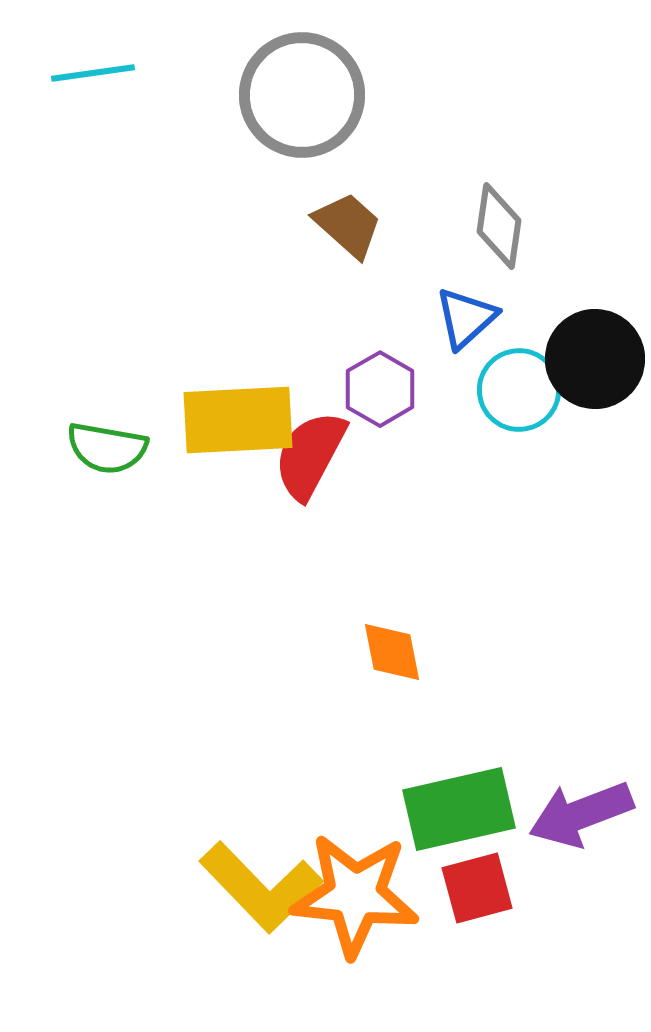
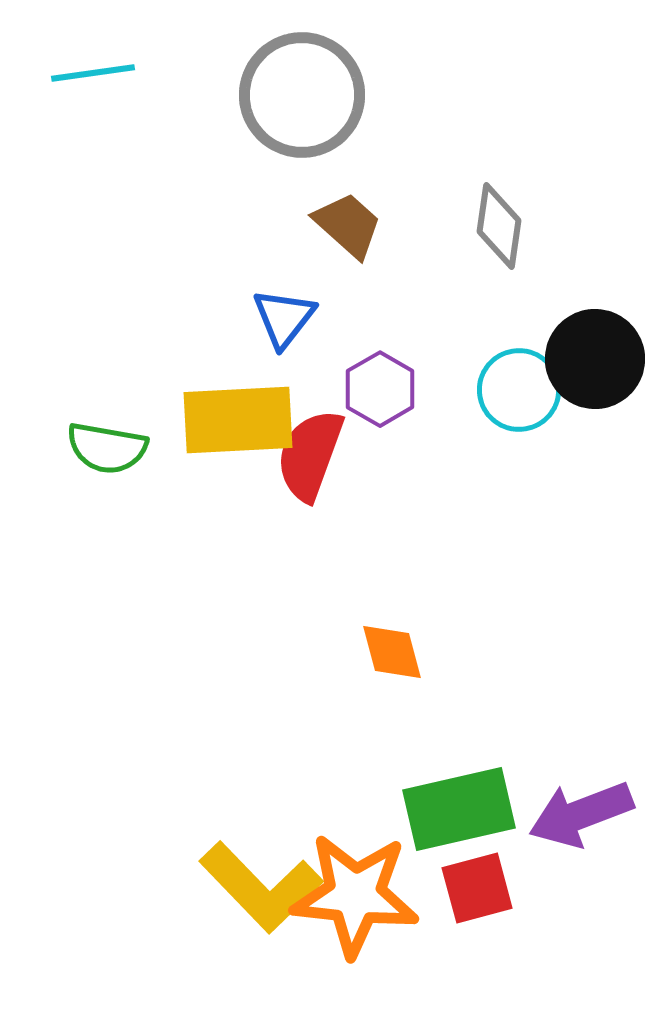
blue triangle: moved 182 px left; rotated 10 degrees counterclockwise
red semicircle: rotated 8 degrees counterclockwise
orange diamond: rotated 4 degrees counterclockwise
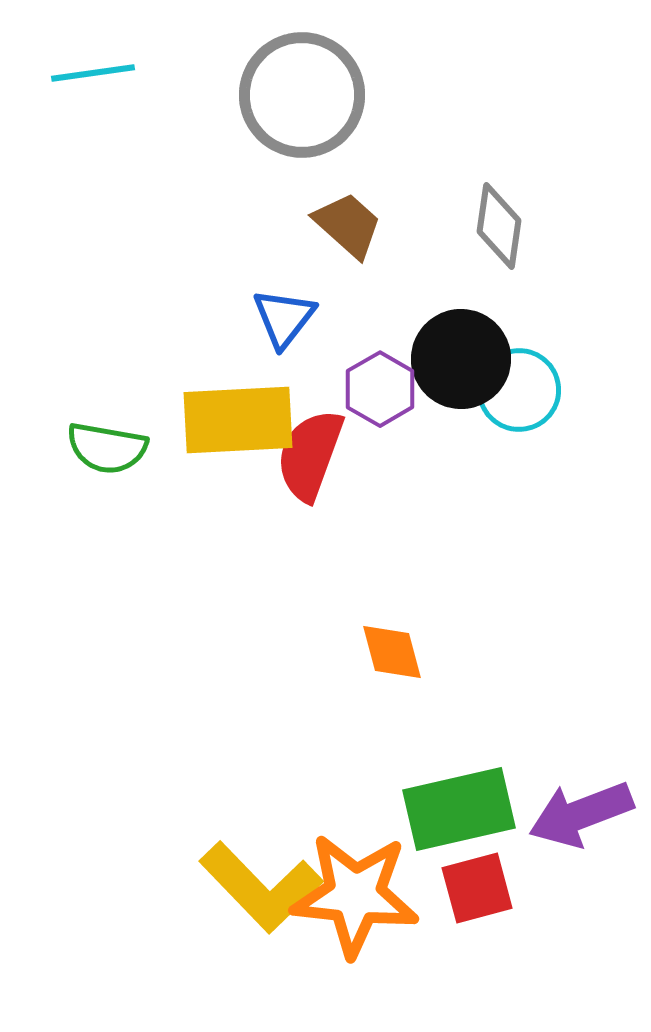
black circle: moved 134 px left
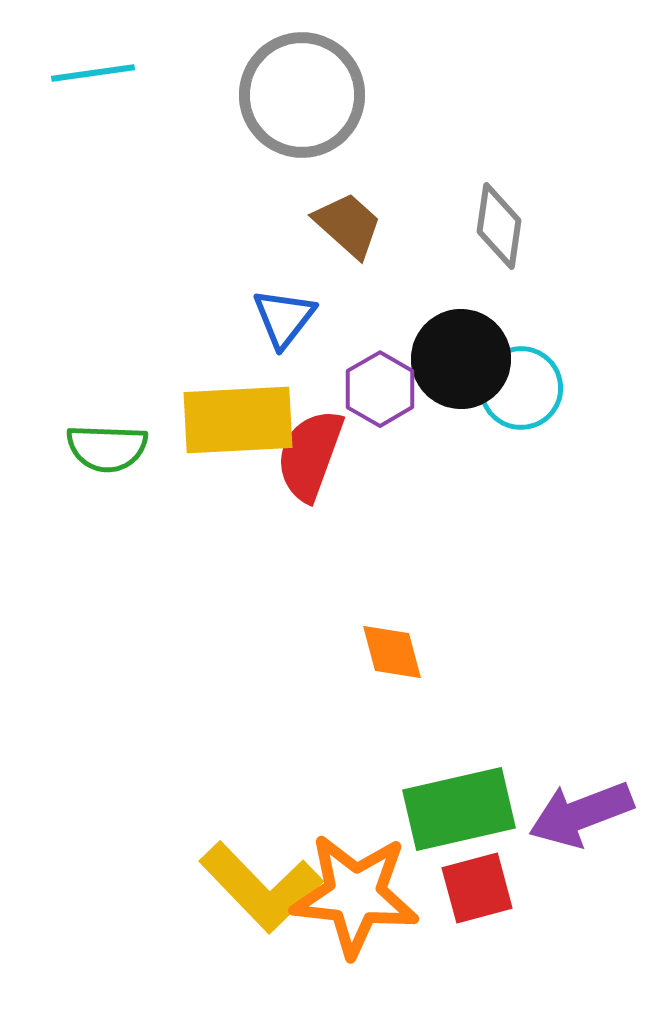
cyan circle: moved 2 px right, 2 px up
green semicircle: rotated 8 degrees counterclockwise
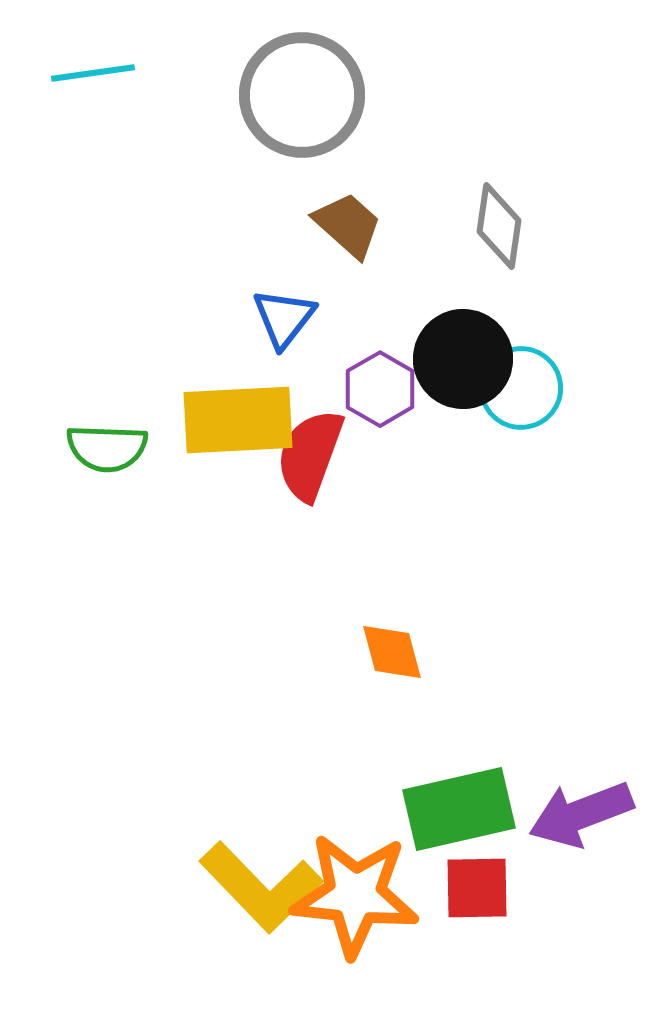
black circle: moved 2 px right
red square: rotated 14 degrees clockwise
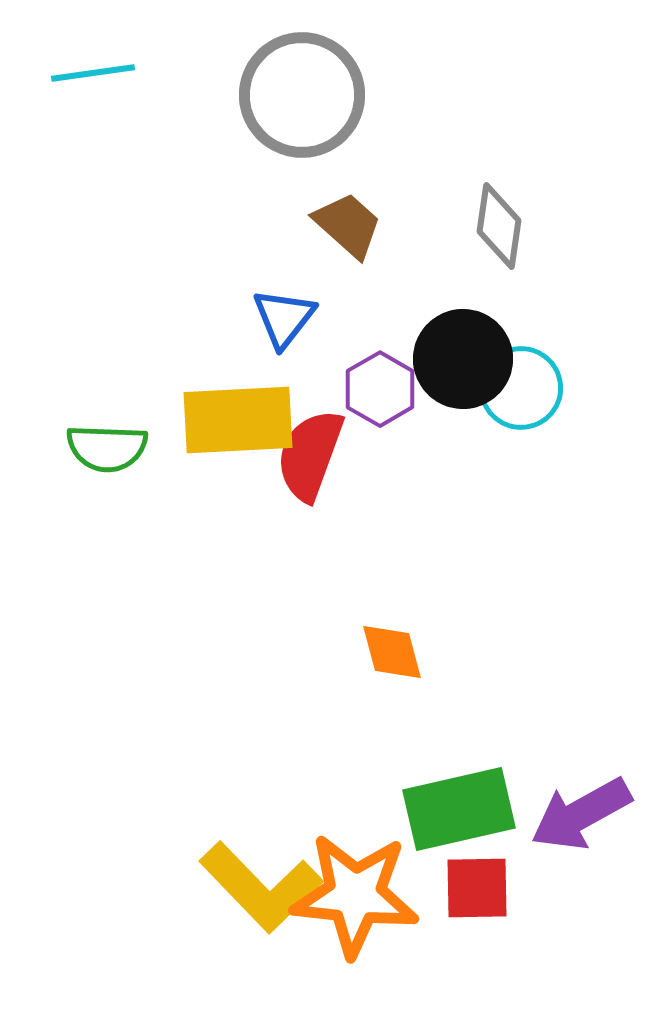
purple arrow: rotated 8 degrees counterclockwise
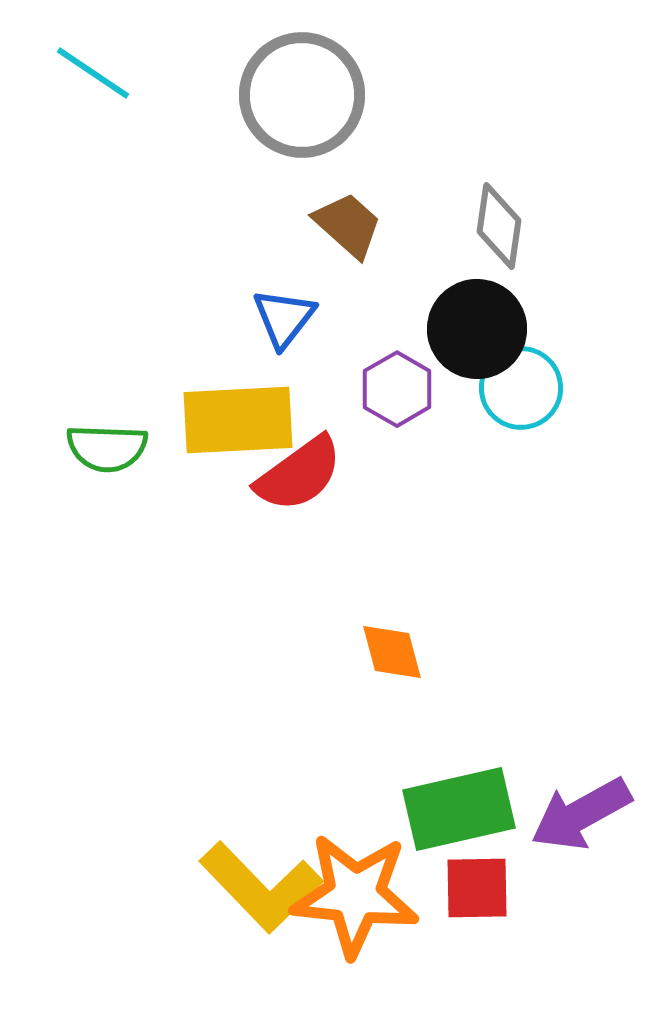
cyan line: rotated 42 degrees clockwise
black circle: moved 14 px right, 30 px up
purple hexagon: moved 17 px right
red semicircle: moved 11 px left, 19 px down; rotated 146 degrees counterclockwise
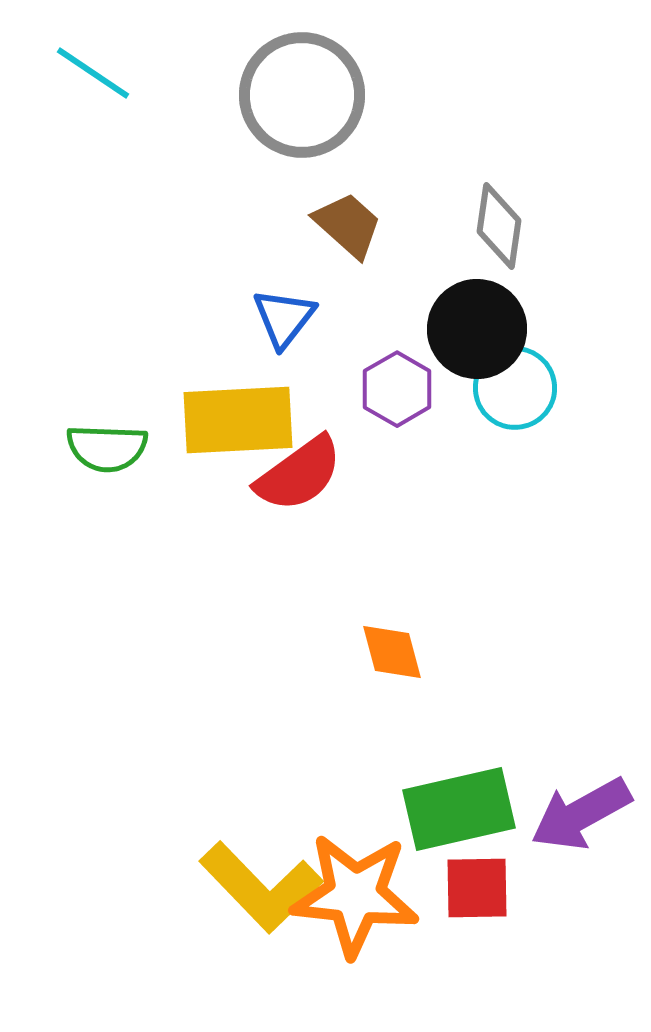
cyan circle: moved 6 px left
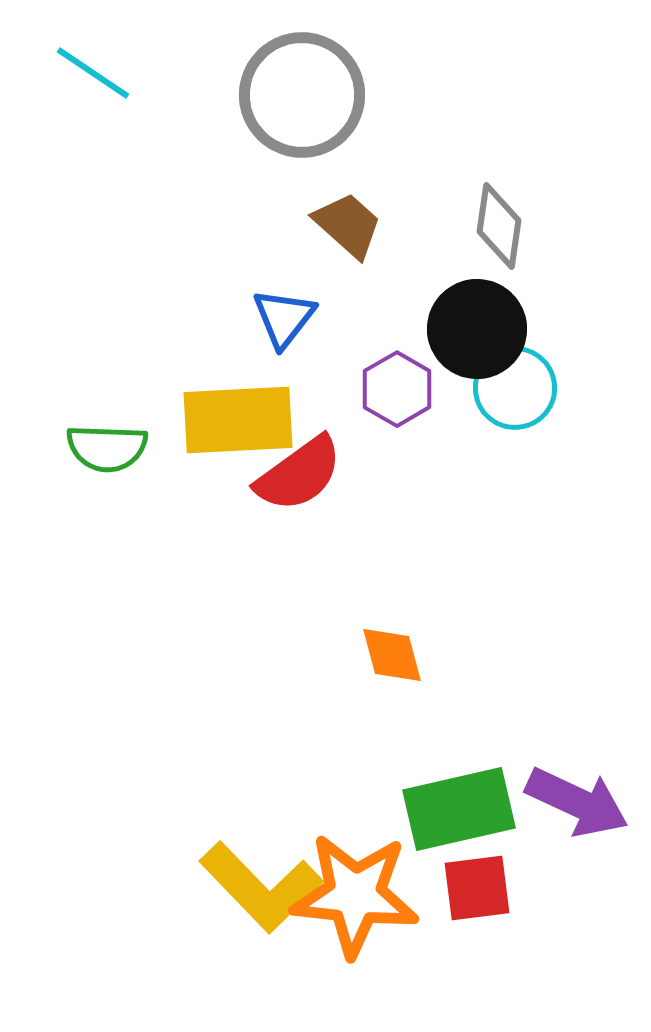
orange diamond: moved 3 px down
purple arrow: moved 4 px left, 12 px up; rotated 126 degrees counterclockwise
red square: rotated 6 degrees counterclockwise
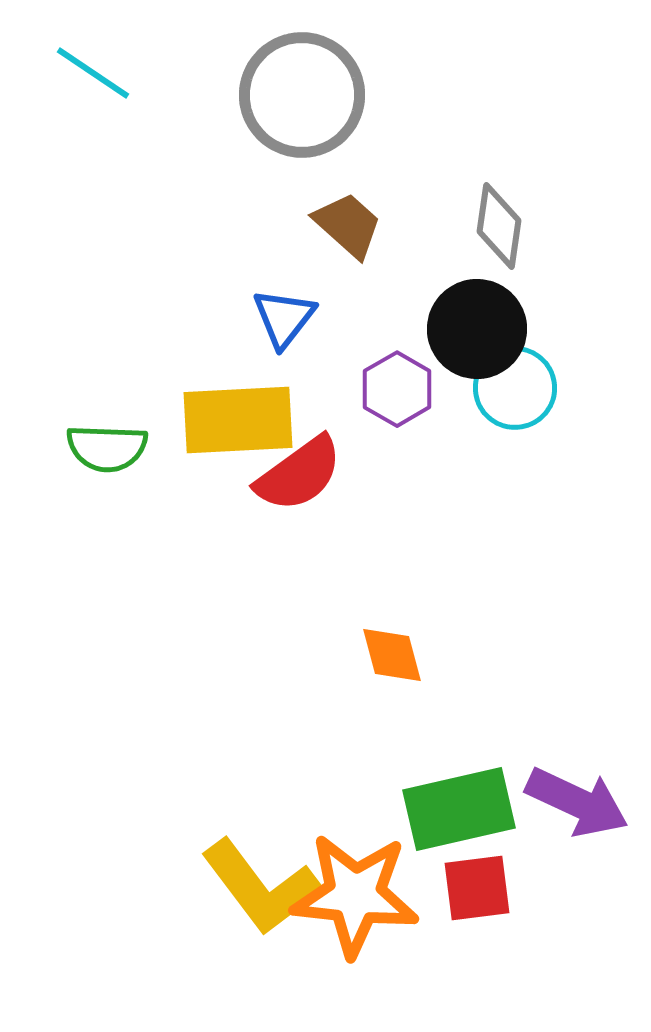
yellow L-shape: rotated 7 degrees clockwise
